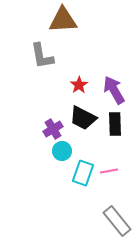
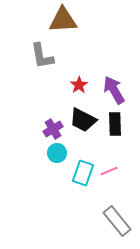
black trapezoid: moved 2 px down
cyan circle: moved 5 px left, 2 px down
pink line: rotated 12 degrees counterclockwise
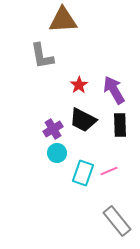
black rectangle: moved 5 px right, 1 px down
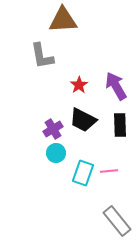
purple arrow: moved 2 px right, 4 px up
cyan circle: moved 1 px left
pink line: rotated 18 degrees clockwise
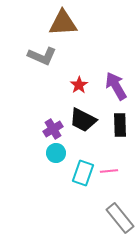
brown triangle: moved 3 px down
gray L-shape: rotated 56 degrees counterclockwise
gray rectangle: moved 3 px right, 3 px up
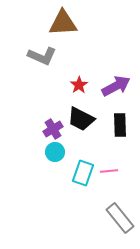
purple arrow: rotated 92 degrees clockwise
black trapezoid: moved 2 px left, 1 px up
cyan circle: moved 1 px left, 1 px up
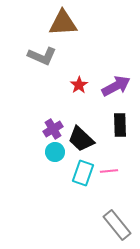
black trapezoid: moved 20 px down; rotated 16 degrees clockwise
gray rectangle: moved 3 px left, 7 px down
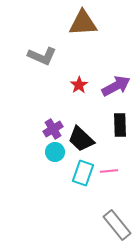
brown triangle: moved 20 px right
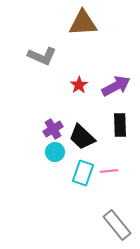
black trapezoid: moved 1 px right, 2 px up
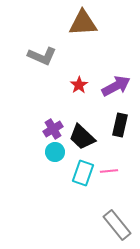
black rectangle: rotated 15 degrees clockwise
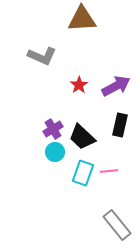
brown triangle: moved 1 px left, 4 px up
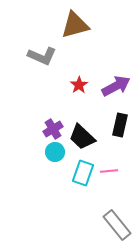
brown triangle: moved 7 px left, 6 px down; rotated 12 degrees counterclockwise
